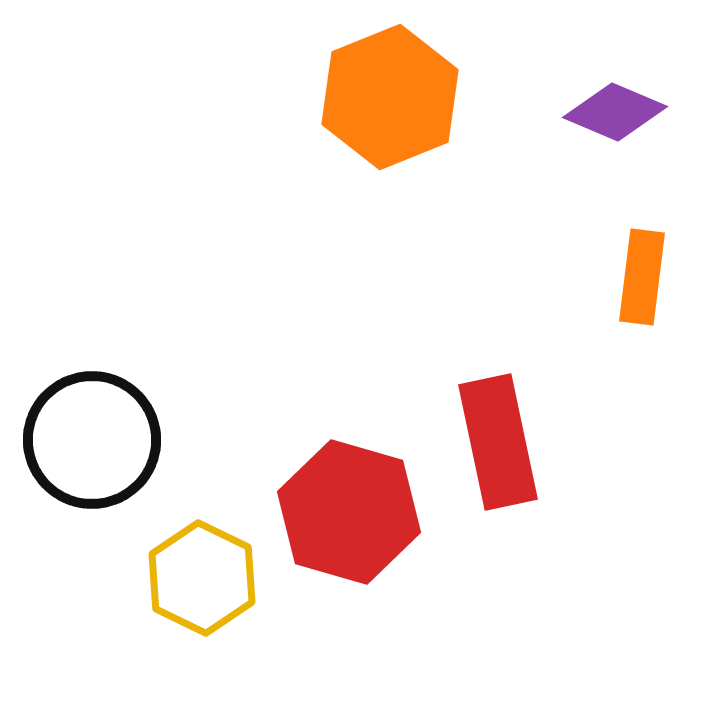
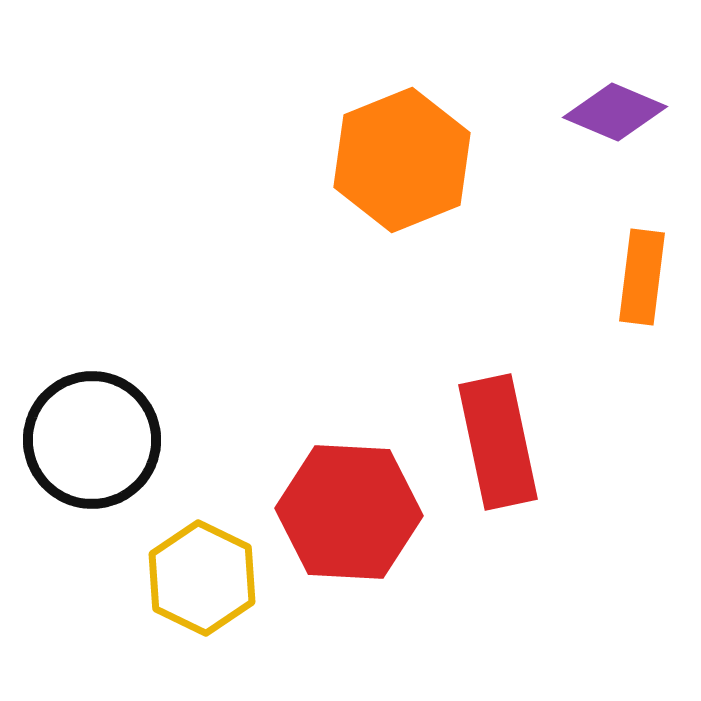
orange hexagon: moved 12 px right, 63 px down
red hexagon: rotated 13 degrees counterclockwise
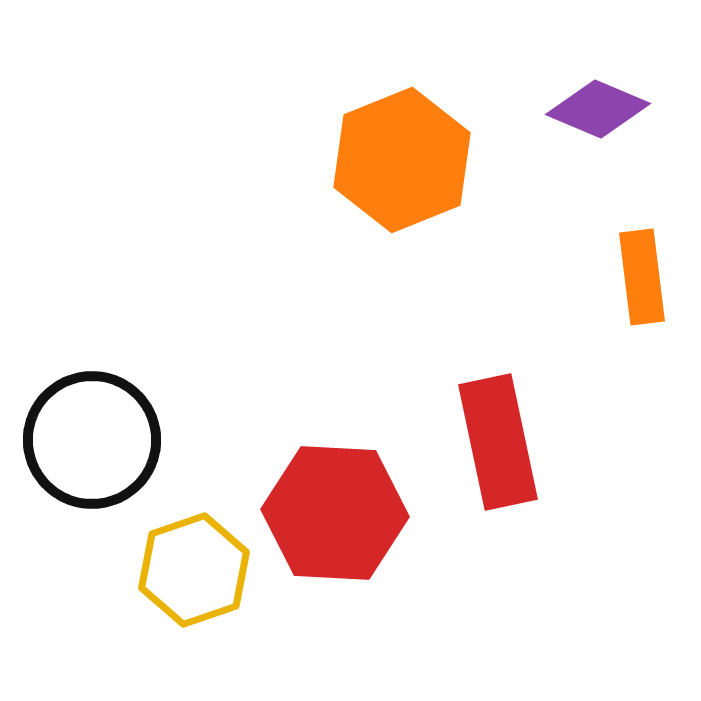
purple diamond: moved 17 px left, 3 px up
orange rectangle: rotated 14 degrees counterclockwise
red hexagon: moved 14 px left, 1 px down
yellow hexagon: moved 8 px left, 8 px up; rotated 15 degrees clockwise
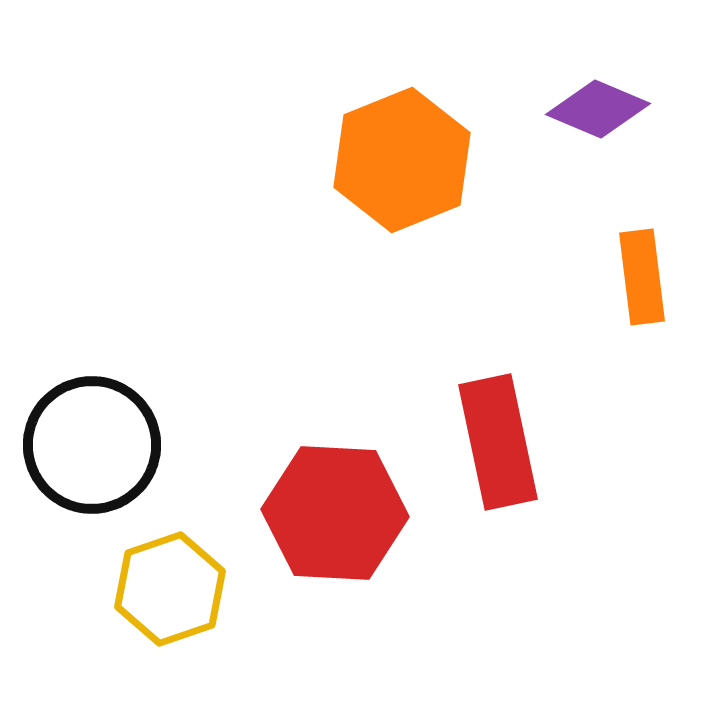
black circle: moved 5 px down
yellow hexagon: moved 24 px left, 19 px down
